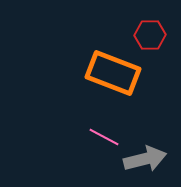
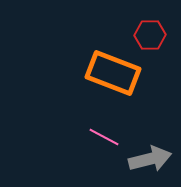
gray arrow: moved 5 px right
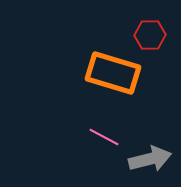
orange rectangle: rotated 4 degrees counterclockwise
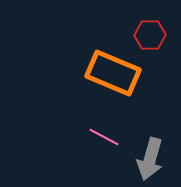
orange rectangle: rotated 6 degrees clockwise
gray arrow: rotated 120 degrees clockwise
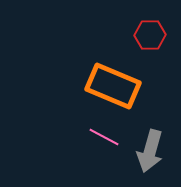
orange rectangle: moved 13 px down
gray arrow: moved 8 px up
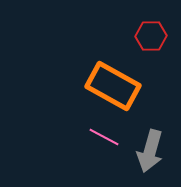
red hexagon: moved 1 px right, 1 px down
orange rectangle: rotated 6 degrees clockwise
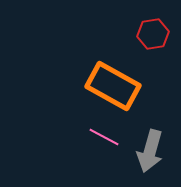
red hexagon: moved 2 px right, 2 px up; rotated 8 degrees counterclockwise
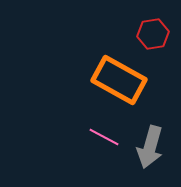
orange rectangle: moved 6 px right, 6 px up
gray arrow: moved 4 px up
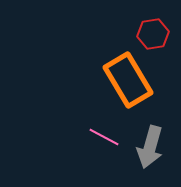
orange rectangle: moved 9 px right; rotated 30 degrees clockwise
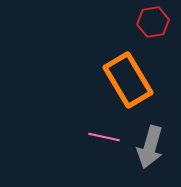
red hexagon: moved 12 px up
pink line: rotated 16 degrees counterclockwise
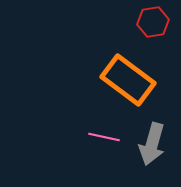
orange rectangle: rotated 22 degrees counterclockwise
gray arrow: moved 2 px right, 3 px up
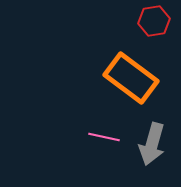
red hexagon: moved 1 px right, 1 px up
orange rectangle: moved 3 px right, 2 px up
